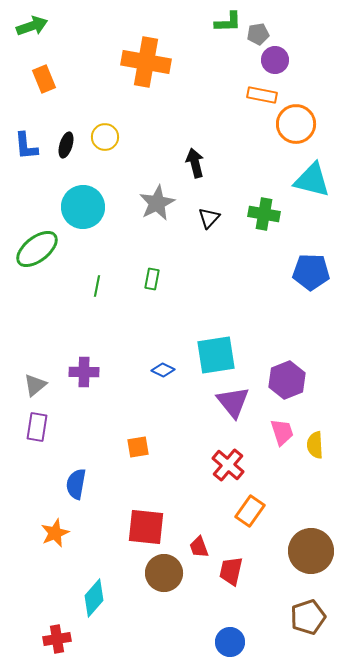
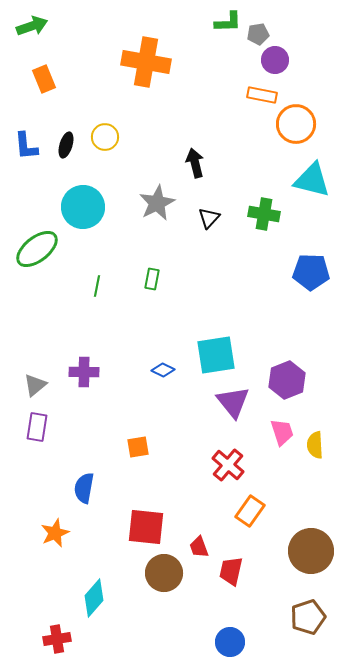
blue semicircle at (76, 484): moved 8 px right, 4 px down
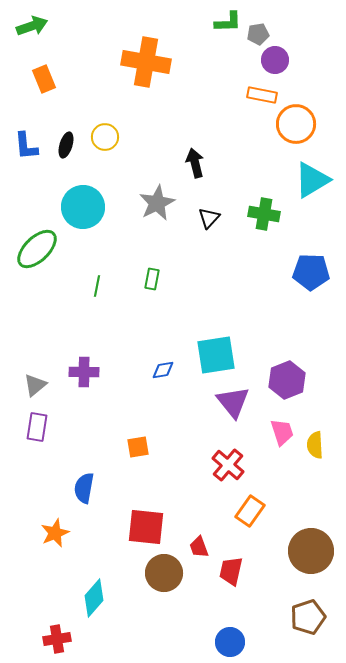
cyan triangle at (312, 180): rotated 45 degrees counterclockwise
green ellipse at (37, 249): rotated 6 degrees counterclockwise
blue diamond at (163, 370): rotated 35 degrees counterclockwise
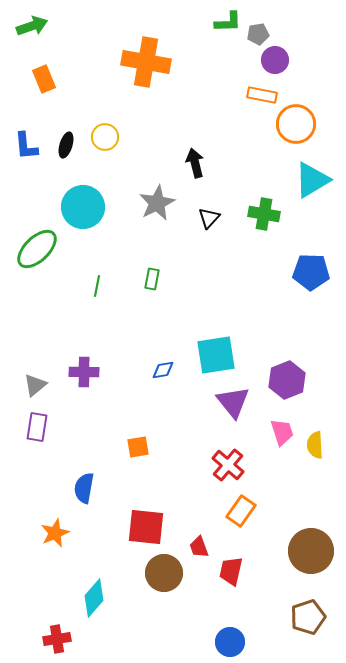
orange rectangle at (250, 511): moved 9 px left
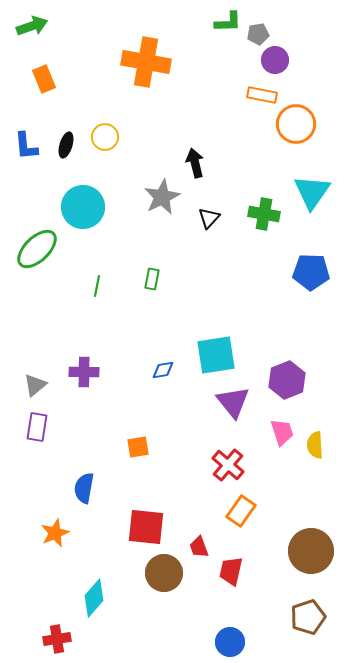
cyan triangle at (312, 180): moved 12 px down; rotated 24 degrees counterclockwise
gray star at (157, 203): moved 5 px right, 6 px up
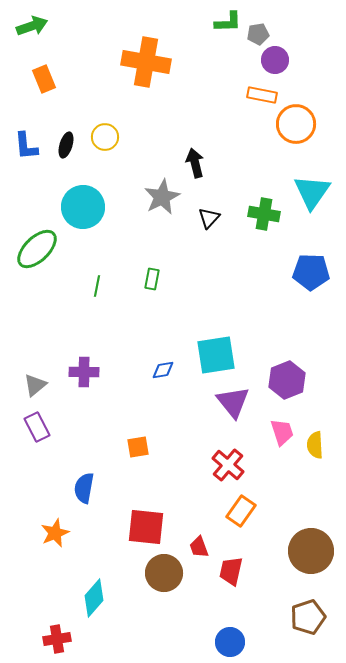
purple rectangle at (37, 427): rotated 36 degrees counterclockwise
